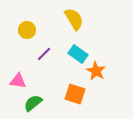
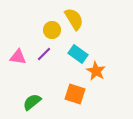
yellow circle: moved 25 px right
pink triangle: moved 24 px up
green semicircle: moved 1 px left, 1 px up
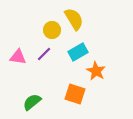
cyan rectangle: moved 2 px up; rotated 66 degrees counterclockwise
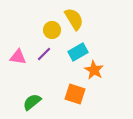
orange star: moved 2 px left, 1 px up
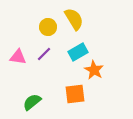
yellow circle: moved 4 px left, 3 px up
orange square: rotated 25 degrees counterclockwise
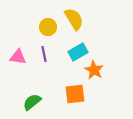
purple line: rotated 56 degrees counterclockwise
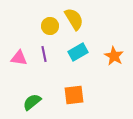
yellow circle: moved 2 px right, 1 px up
pink triangle: moved 1 px right, 1 px down
orange star: moved 20 px right, 14 px up
orange square: moved 1 px left, 1 px down
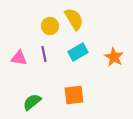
orange star: moved 1 px down
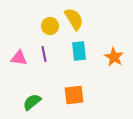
cyan rectangle: moved 1 px right, 1 px up; rotated 66 degrees counterclockwise
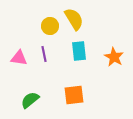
green semicircle: moved 2 px left, 2 px up
